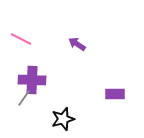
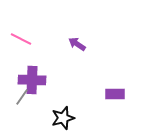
gray line: moved 2 px left, 1 px up
black star: moved 1 px up
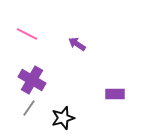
pink line: moved 6 px right, 5 px up
purple cross: rotated 28 degrees clockwise
gray line: moved 7 px right, 11 px down
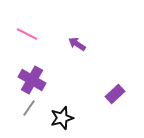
purple rectangle: rotated 42 degrees counterclockwise
black star: moved 1 px left
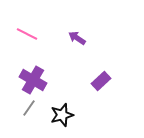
purple arrow: moved 6 px up
purple cross: moved 1 px right
purple rectangle: moved 14 px left, 13 px up
black star: moved 3 px up
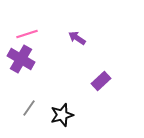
pink line: rotated 45 degrees counterclockwise
purple cross: moved 12 px left, 21 px up
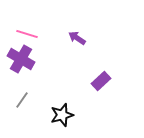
pink line: rotated 35 degrees clockwise
gray line: moved 7 px left, 8 px up
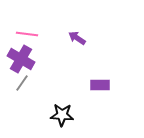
pink line: rotated 10 degrees counterclockwise
purple rectangle: moved 1 px left, 4 px down; rotated 42 degrees clockwise
gray line: moved 17 px up
black star: rotated 20 degrees clockwise
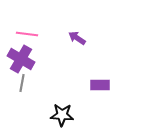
gray line: rotated 24 degrees counterclockwise
